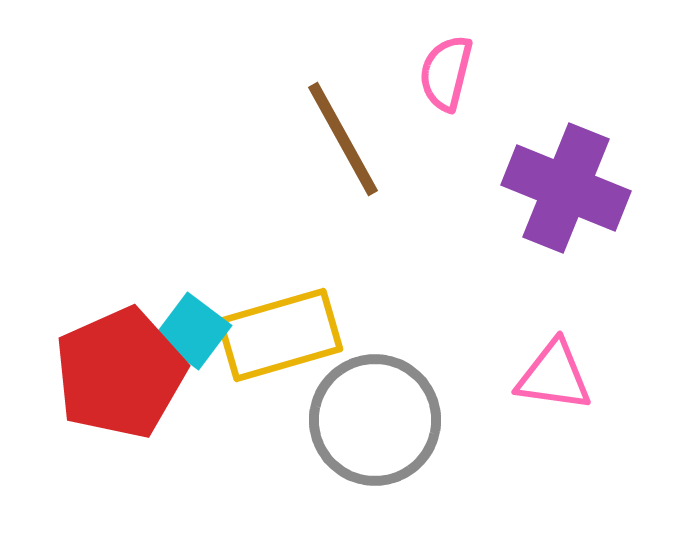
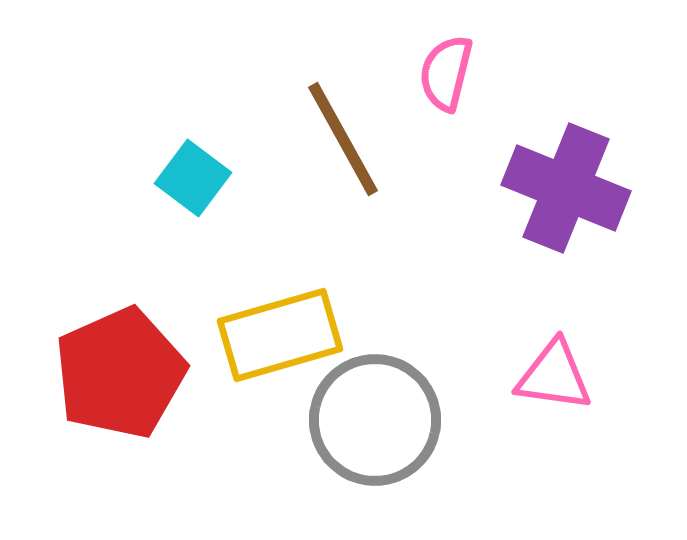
cyan square: moved 153 px up
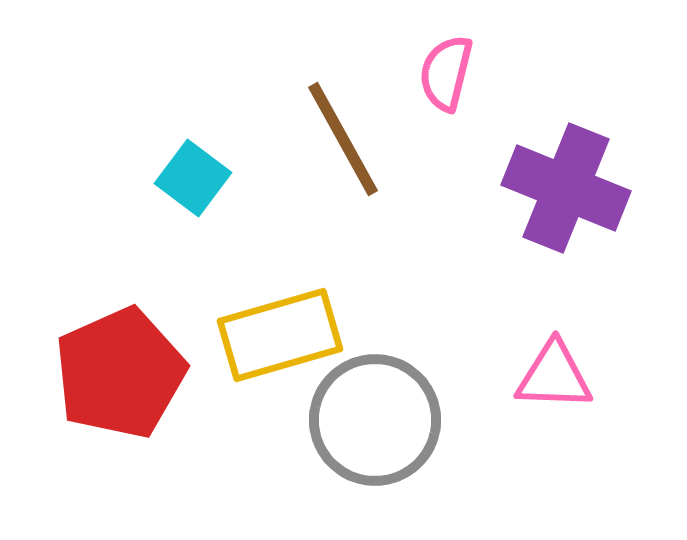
pink triangle: rotated 6 degrees counterclockwise
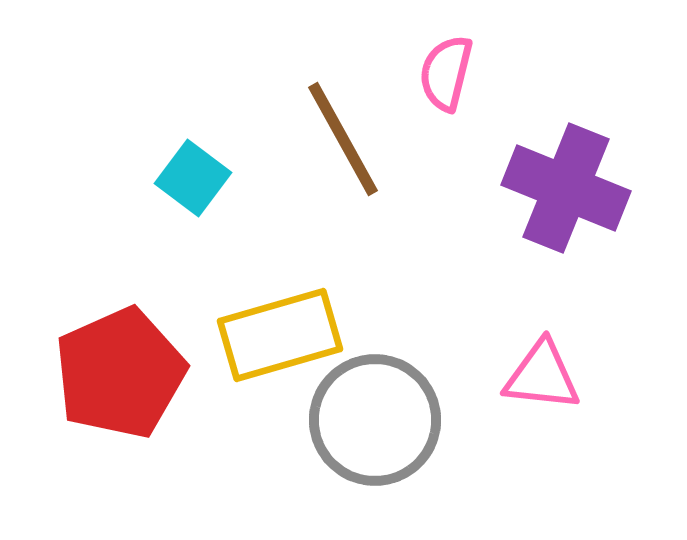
pink triangle: moved 12 px left; rotated 4 degrees clockwise
